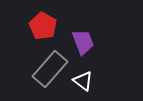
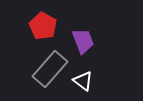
purple trapezoid: moved 1 px up
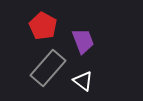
gray rectangle: moved 2 px left, 1 px up
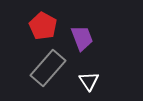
purple trapezoid: moved 1 px left, 3 px up
white triangle: moved 6 px right; rotated 20 degrees clockwise
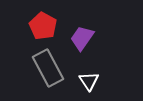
purple trapezoid: rotated 124 degrees counterclockwise
gray rectangle: rotated 69 degrees counterclockwise
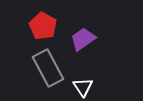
purple trapezoid: moved 1 px right, 1 px down; rotated 20 degrees clockwise
white triangle: moved 6 px left, 6 px down
